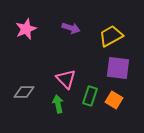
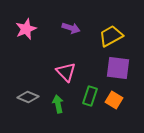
pink triangle: moved 7 px up
gray diamond: moved 4 px right, 5 px down; rotated 25 degrees clockwise
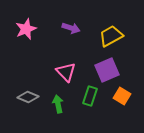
purple square: moved 11 px left, 2 px down; rotated 30 degrees counterclockwise
orange square: moved 8 px right, 4 px up
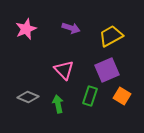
pink triangle: moved 2 px left, 2 px up
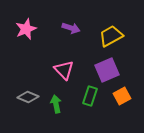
orange square: rotated 30 degrees clockwise
green arrow: moved 2 px left
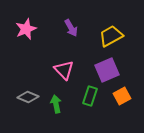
purple arrow: rotated 42 degrees clockwise
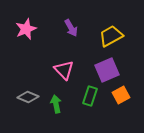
orange square: moved 1 px left, 1 px up
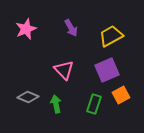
green rectangle: moved 4 px right, 8 px down
